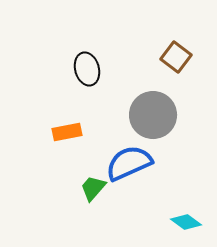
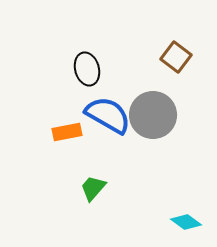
blue semicircle: moved 21 px left, 48 px up; rotated 54 degrees clockwise
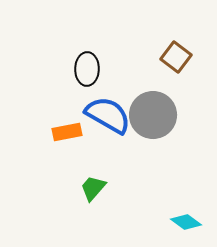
black ellipse: rotated 16 degrees clockwise
